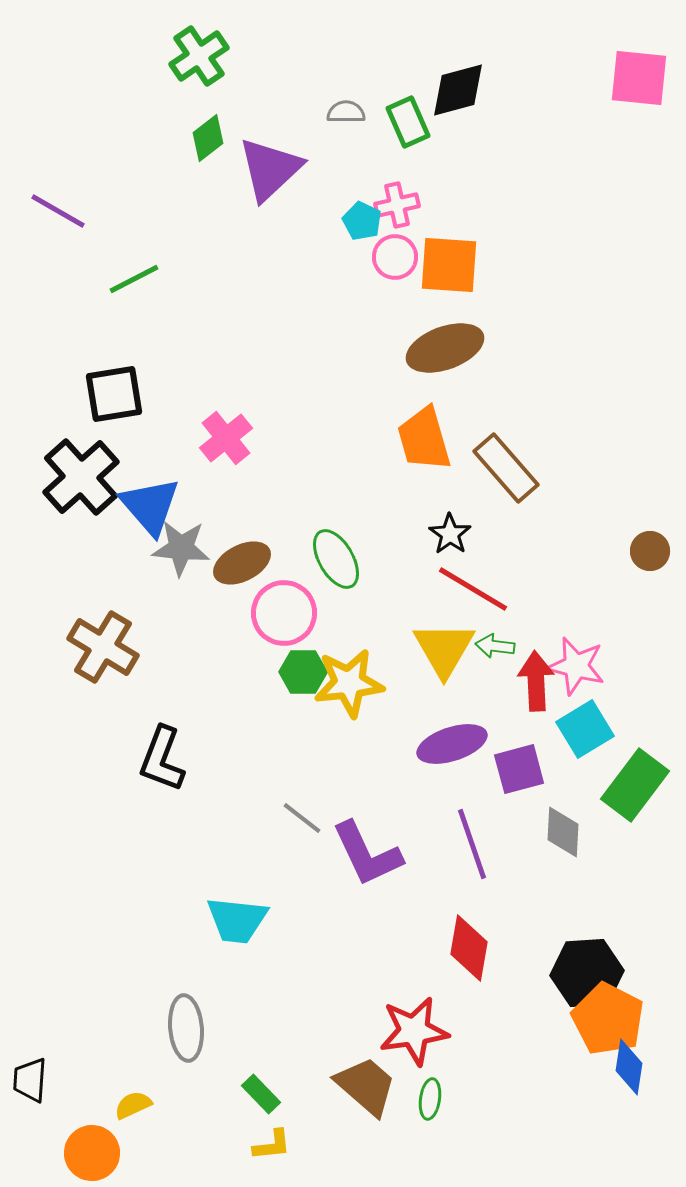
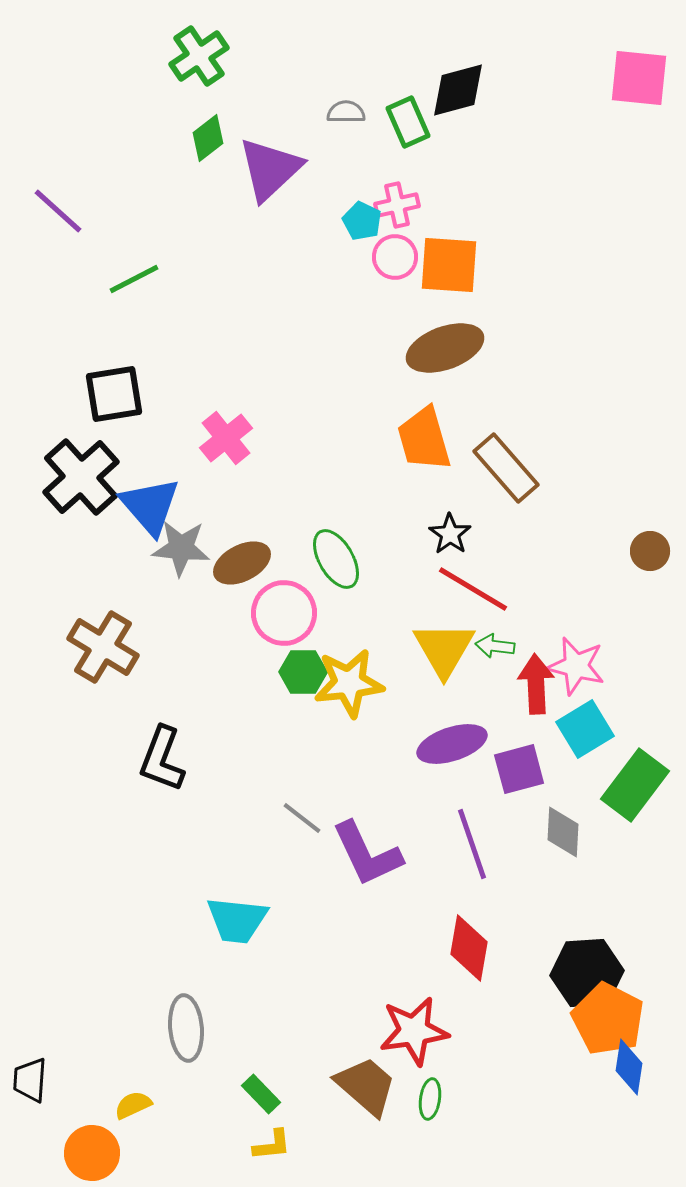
purple line at (58, 211): rotated 12 degrees clockwise
red arrow at (536, 681): moved 3 px down
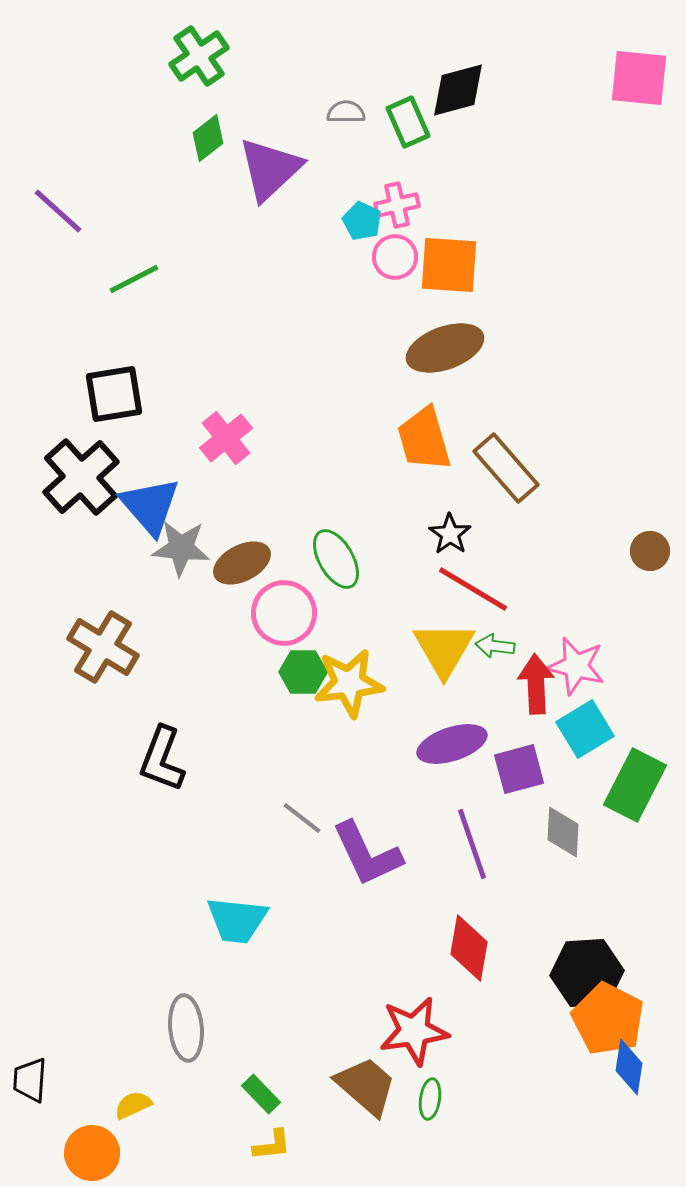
green rectangle at (635, 785): rotated 10 degrees counterclockwise
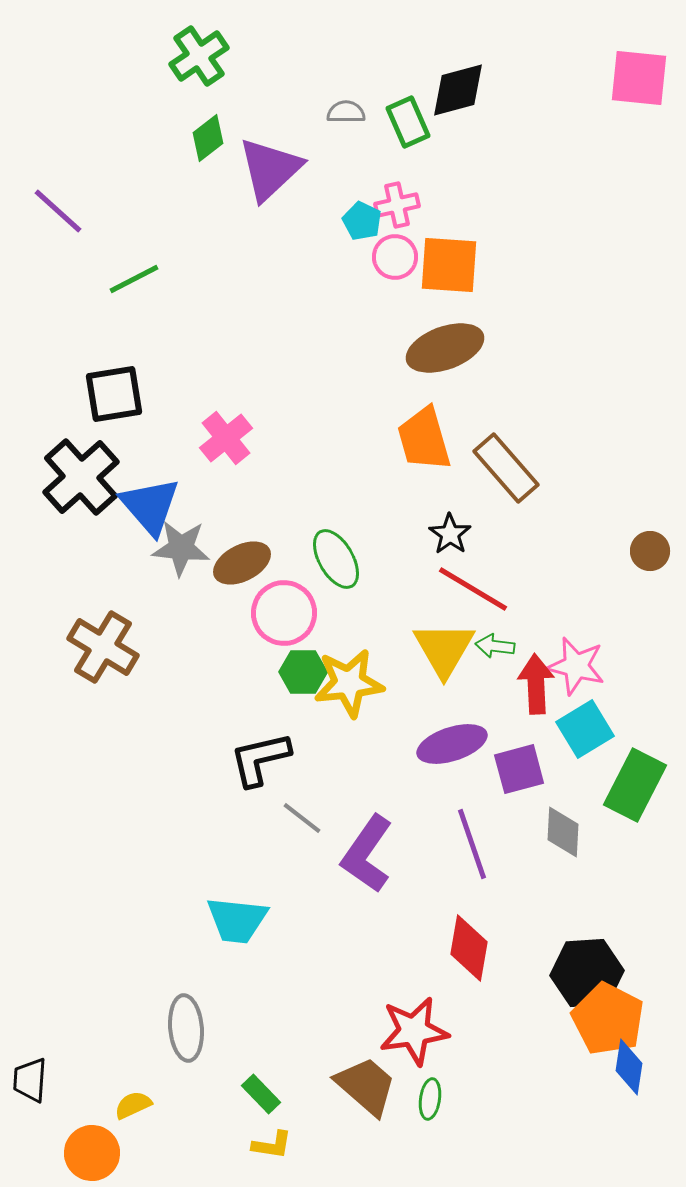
black L-shape at (162, 759): moved 98 px right; rotated 56 degrees clockwise
purple L-shape at (367, 854): rotated 60 degrees clockwise
yellow L-shape at (272, 1145): rotated 15 degrees clockwise
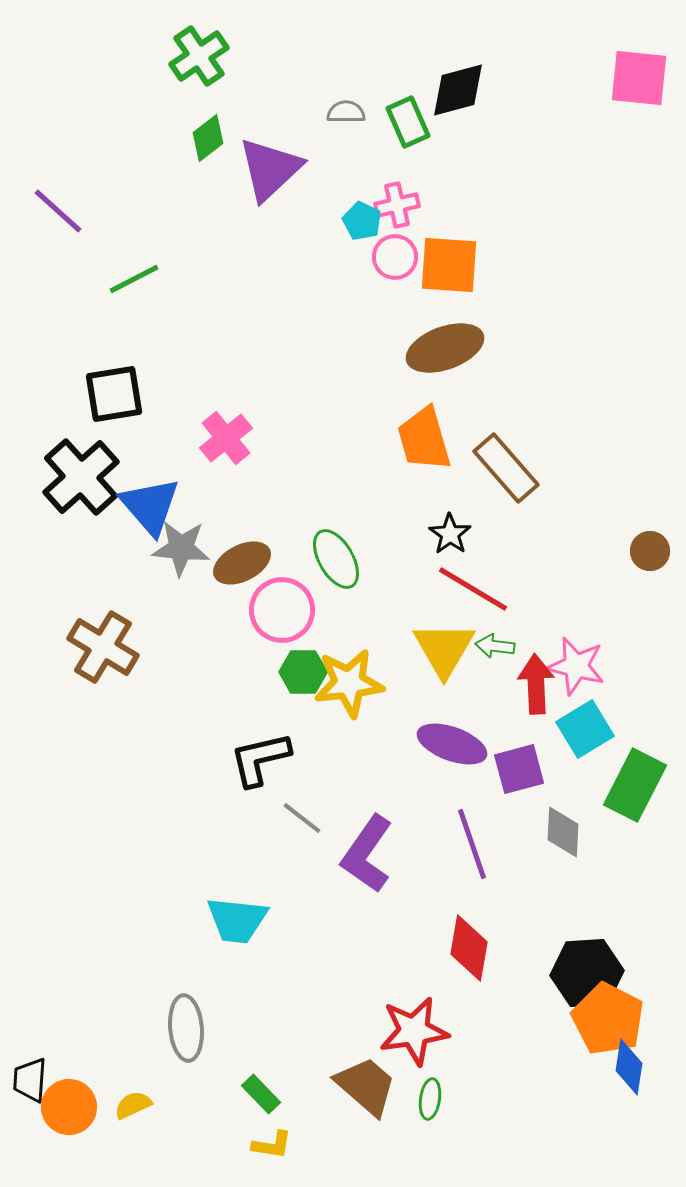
pink circle at (284, 613): moved 2 px left, 3 px up
purple ellipse at (452, 744): rotated 38 degrees clockwise
orange circle at (92, 1153): moved 23 px left, 46 px up
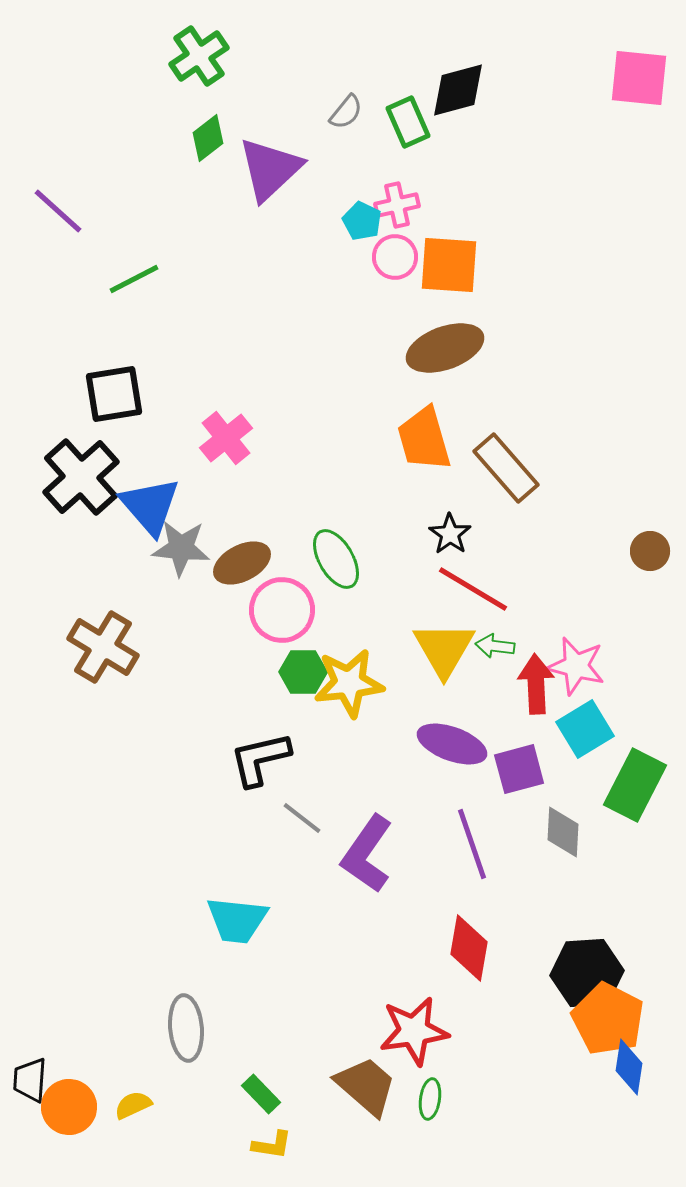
gray semicircle at (346, 112): rotated 129 degrees clockwise
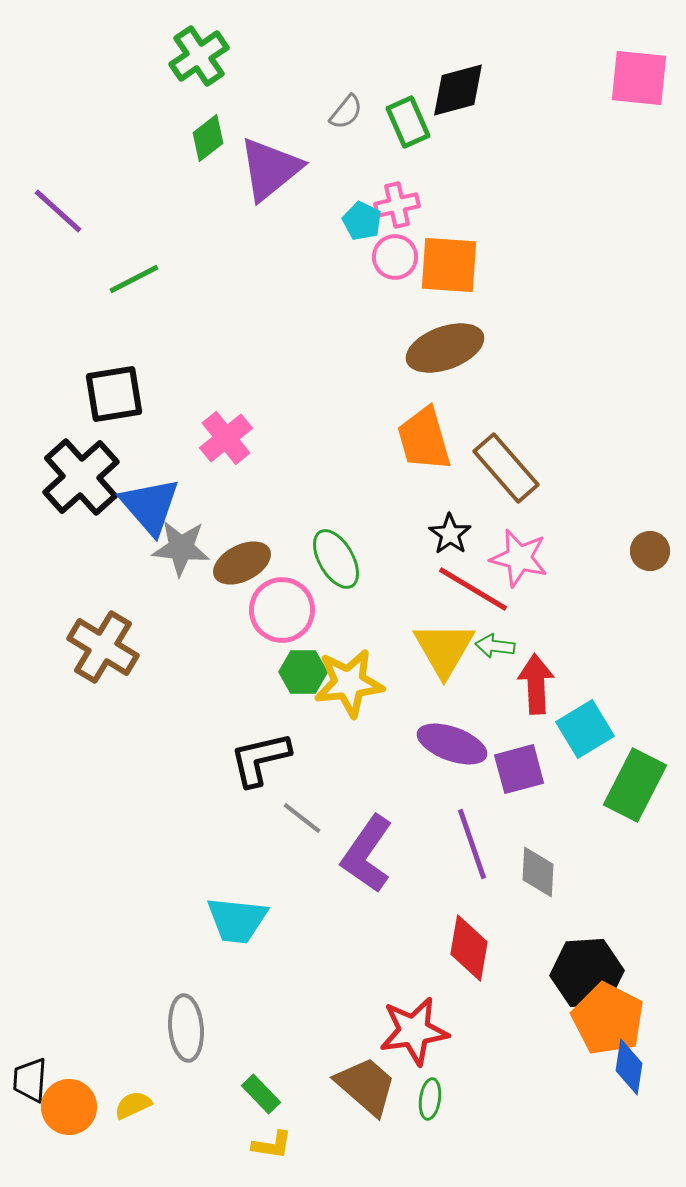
purple triangle at (270, 169): rotated 4 degrees clockwise
pink star at (576, 666): moved 57 px left, 108 px up
gray diamond at (563, 832): moved 25 px left, 40 px down
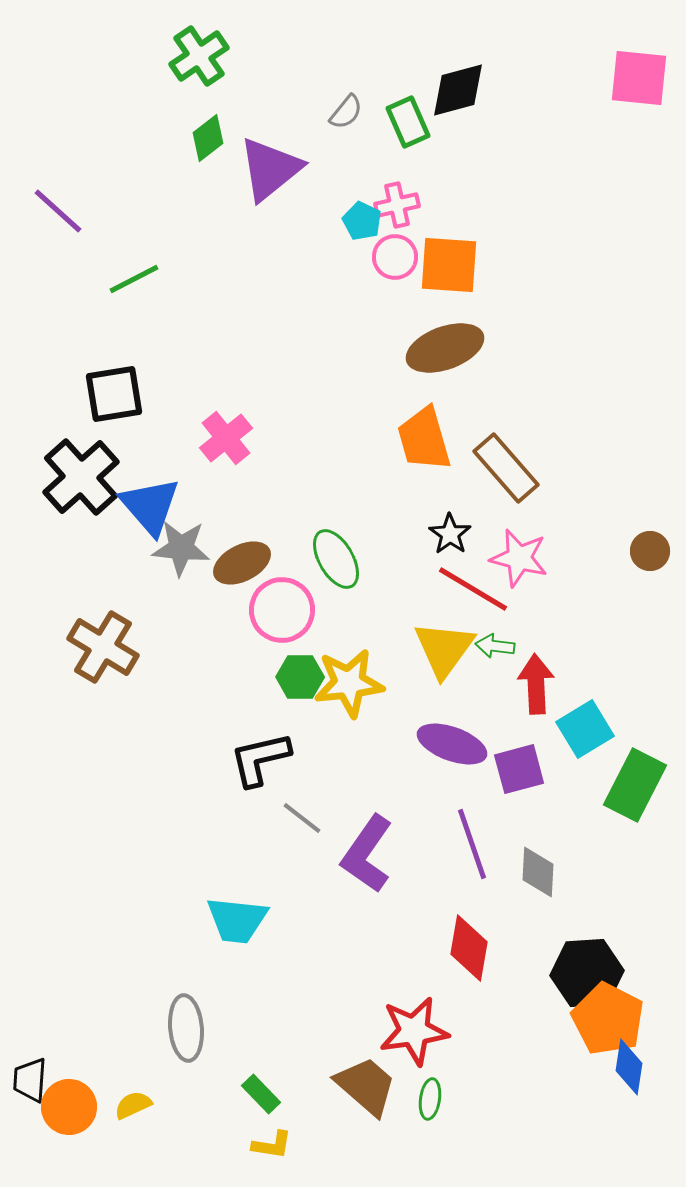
yellow triangle at (444, 649): rotated 6 degrees clockwise
green hexagon at (303, 672): moved 3 px left, 5 px down
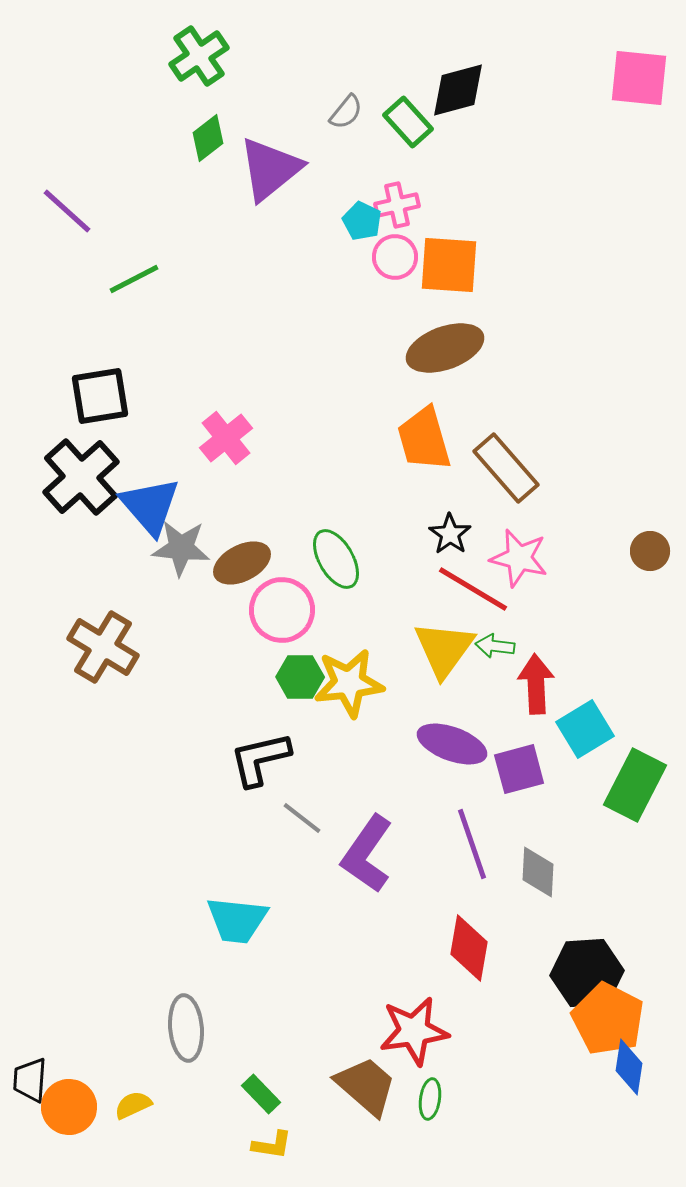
green rectangle at (408, 122): rotated 18 degrees counterclockwise
purple line at (58, 211): moved 9 px right
black square at (114, 394): moved 14 px left, 2 px down
